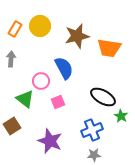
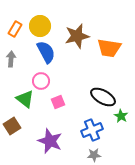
blue semicircle: moved 18 px left, 16 px up
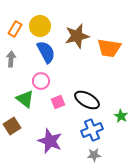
black ellipse: moved 16 px left, 3 px down
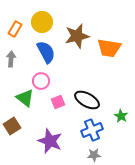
yellow circle: moved 2 px right, 4 px up
green triangle: moved 1 px up
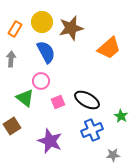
brown star: moved 6 px left, 8 px up
orange trapezoid: rotated 50 degrees counterclockwise
gray star: moved 19 px right
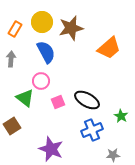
purple star: moved 1 px right, 8 px down
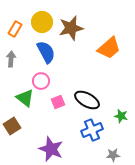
green star: rotated 16 degrees counterclockwise
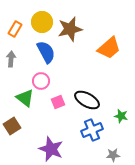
brown star: moved 1 px left, 1 px down
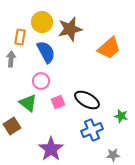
orange rectangle: moved 5 px right, 8 px down; rotated 21 degrees counterclockwise
green triangle: moved 3 px right, 5 px down
purple star: rotated 15 degrees clockwise
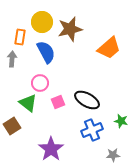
gray arrow: moved 1 px right
pink circle: moved 1 px left, 2 px down
green star: moved 5 px down
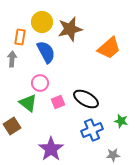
black ellipse: moved 1 px left, 1 px up
